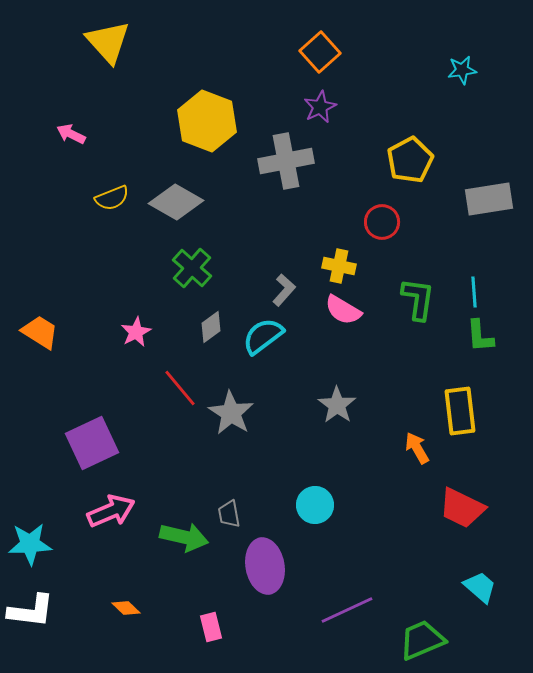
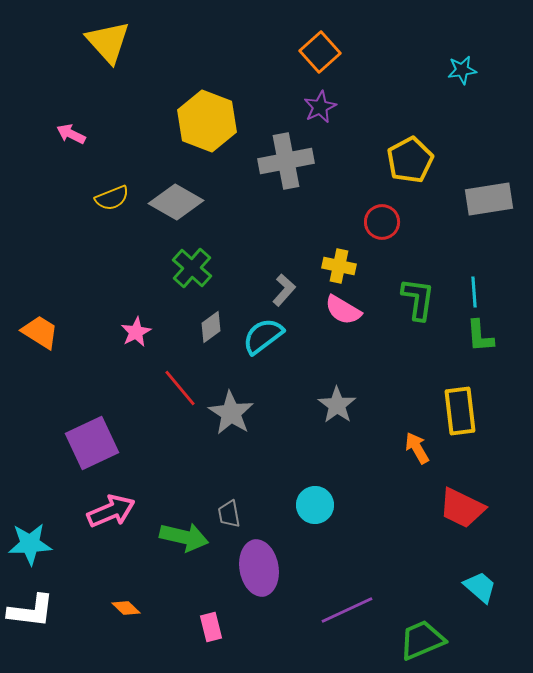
purple ellipse at (265, 566): moved 6 px left, 2 px down
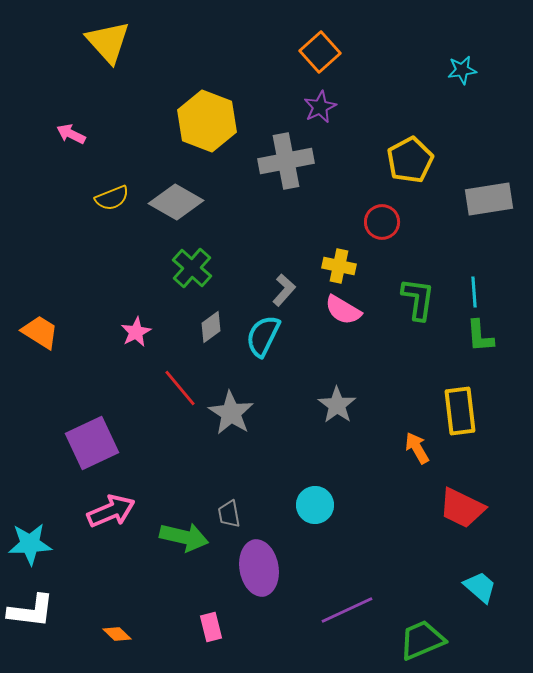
cyan semicircle at (263, 336): rotated 27 degrees counterclockwise
orange diamond at (126, 608): moved 9 px left, 26 px down
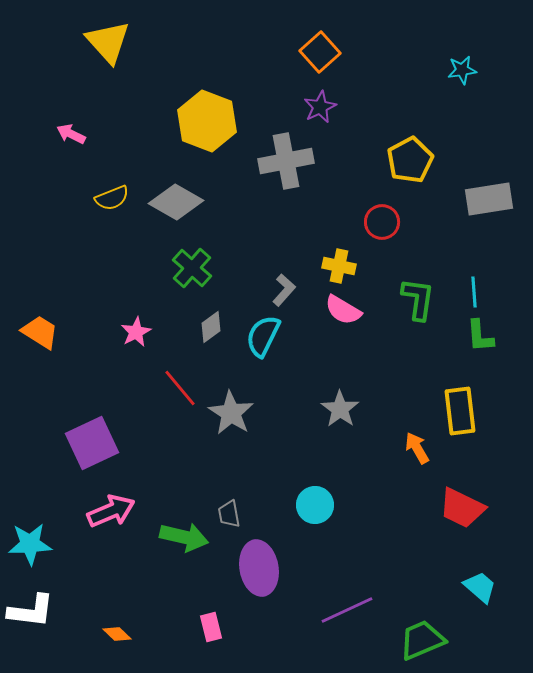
gray star at (337, 405): moved 3 px right, 4 px down
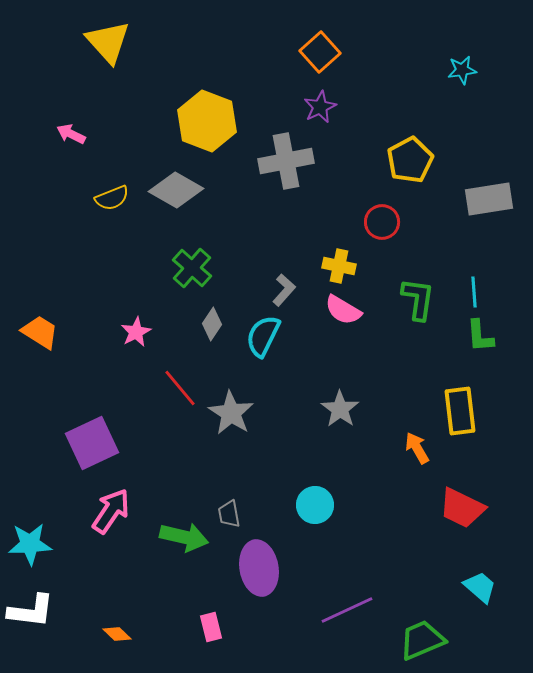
gray diamond at (176, 202): moved 12 px up
gray diamond at (211, 327): moved 1 px right, 3 px up; rotated 20 degrees counterclockwise
pink arrow at (111, 511): rotated 33 degrees counterclockwise
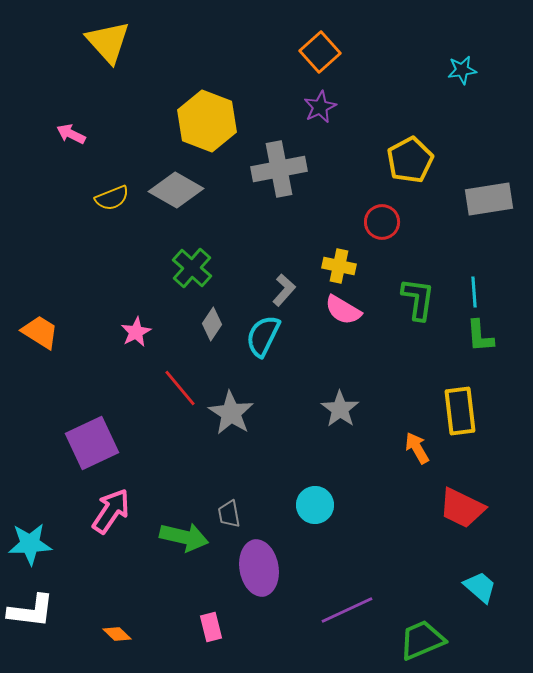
gray cross at (286, 161): moved 7 px left, 8 px down
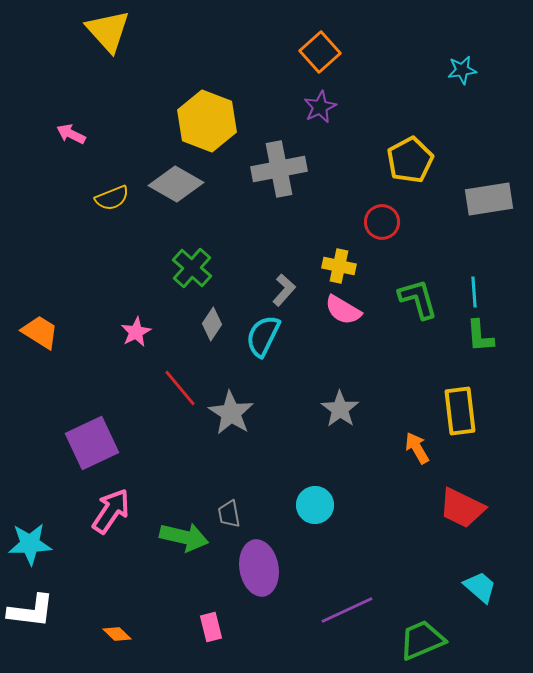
yellow triangle at (108, 42): moved 11 px up
gray diamond at (176, 190): moved 6 px up
green L-shape at (418, 299): rotated 24 degrees counterclockwise
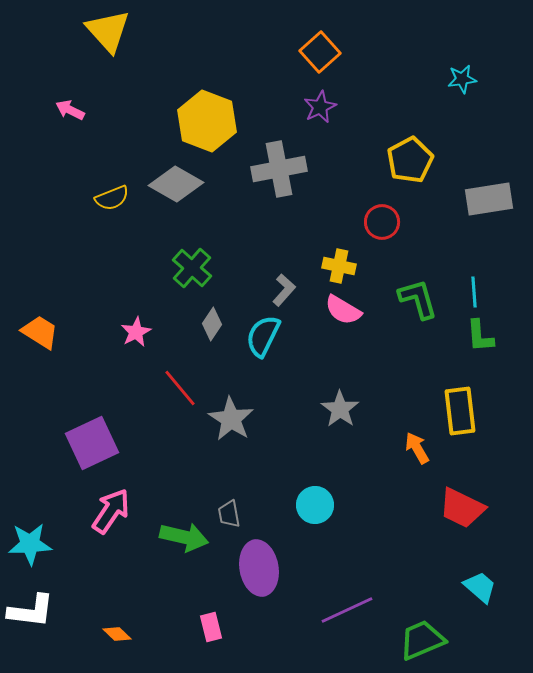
cyan star at (462, 70): moved 9 px down
pink arrow at (71, 134): moved 1 px left, 24 px up
gray star at (231, 413): moved 6 px down
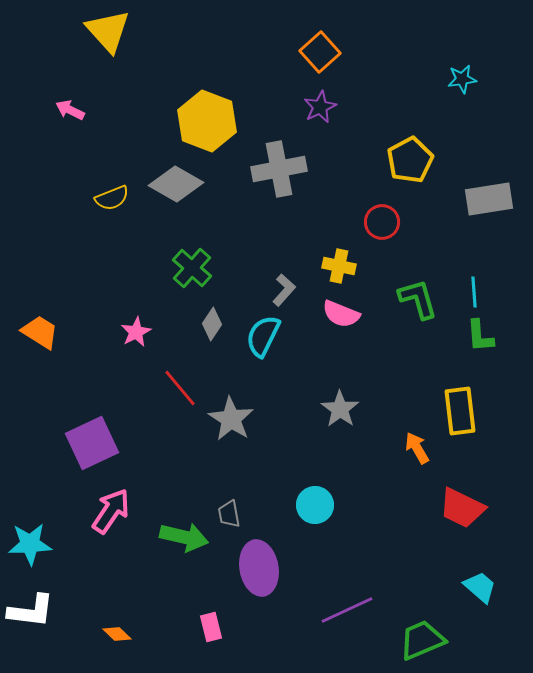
pink semicircle at (343, 310): moved 2 px left, 4 px down; rotated 9 degrees counterclockwise
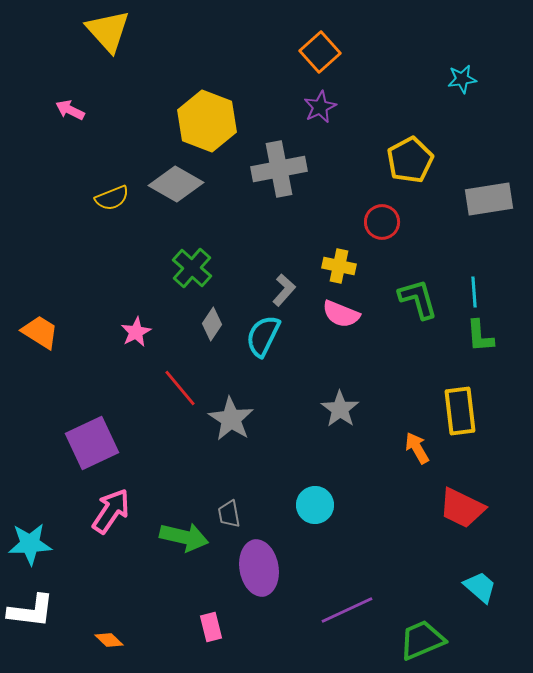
orange diamond at (117, 634): moved 8 px left, 6 px down
